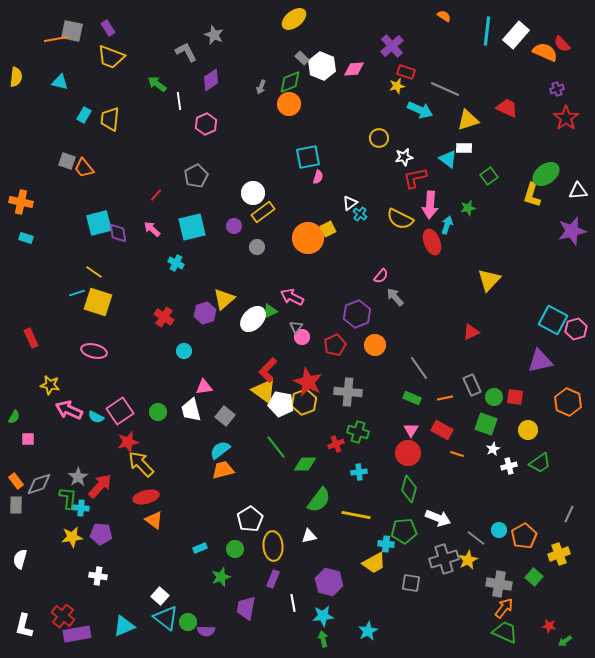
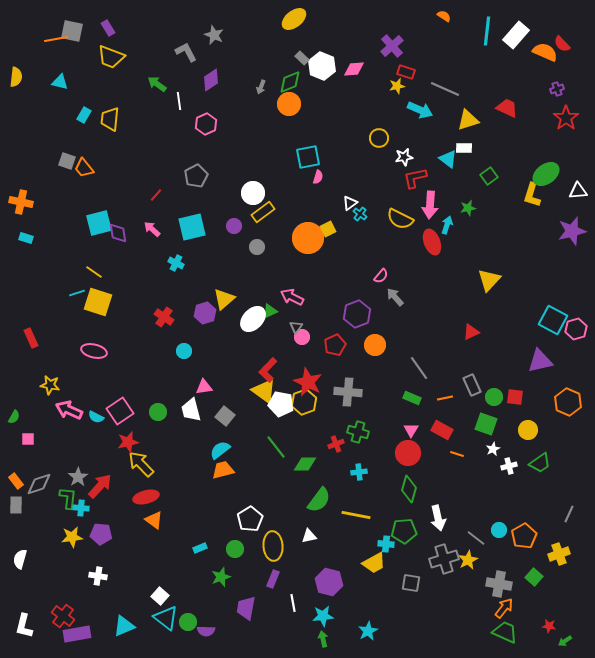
white arrow at (438, 518): rotated 55 degrees clockwise
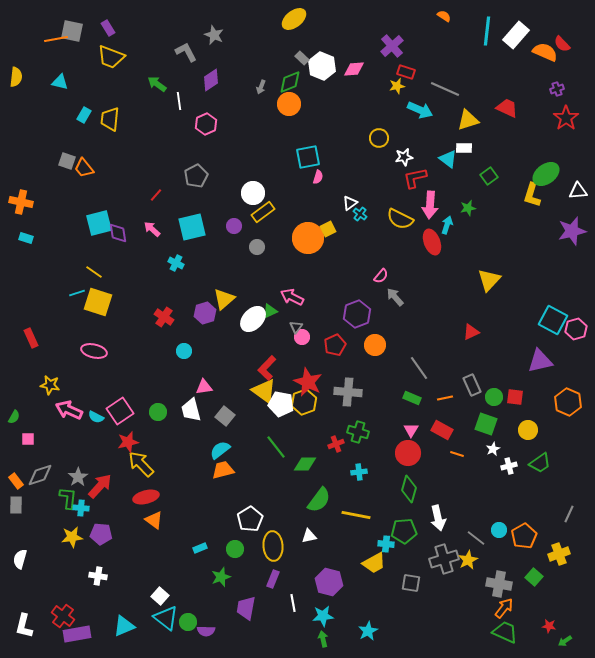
red L-shape at (268, 370): moved 1 px left, 2 px up
gray diamond at (39, 484): moved 1 px right, 9 px up
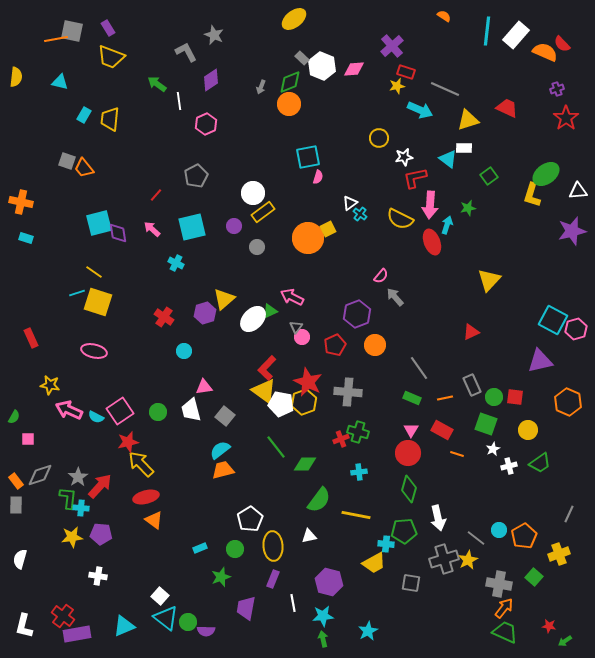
red cross at (336, 444): moved 5 px right, 5 px up
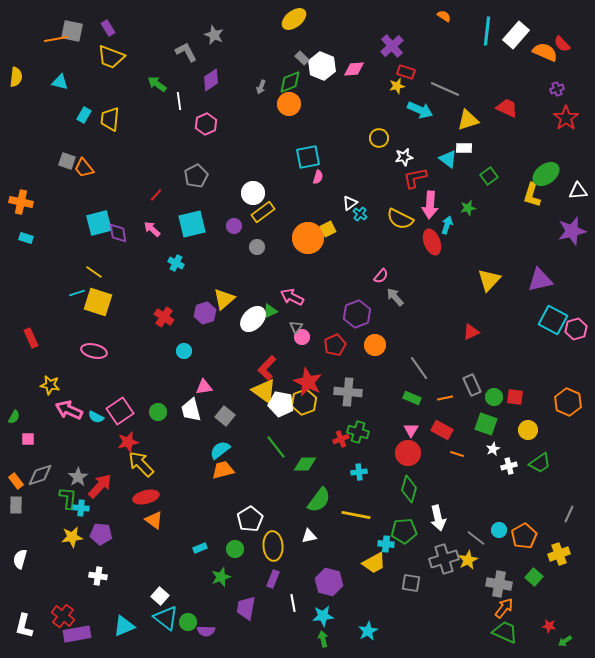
cyan square at (192, 227): moved 3 px up
purple triangle at (540, 361): moved 81 px up
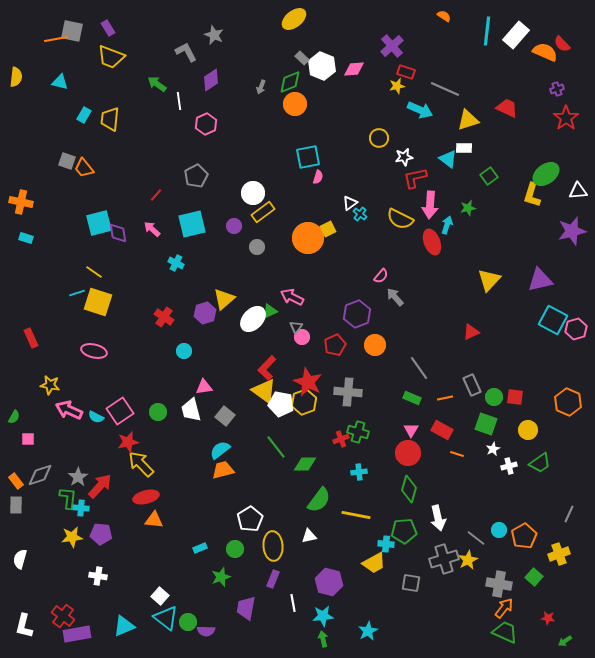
orange circle at (289, 104): moved 6 px right
orange triangle at (154, 520): rotated 30 degrees counterclockwise
red star at (549, 626): moved 1 px left, 8 px up
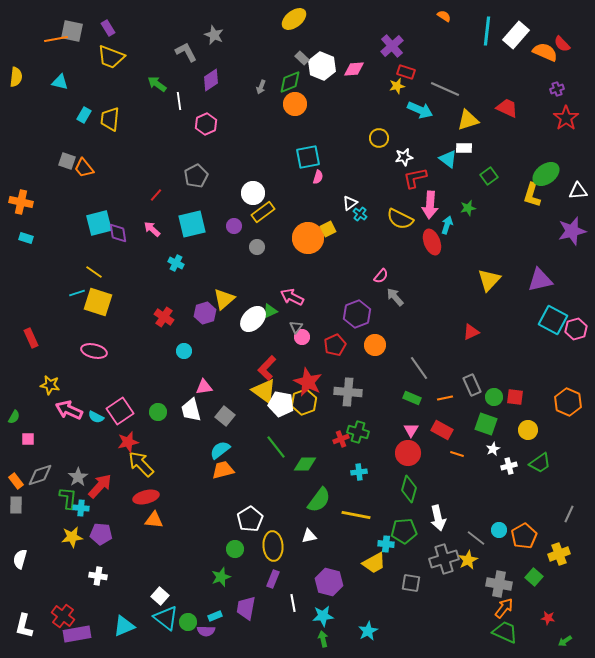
cyan rectangle at (200, 548): moved 15 px right, 68 px down
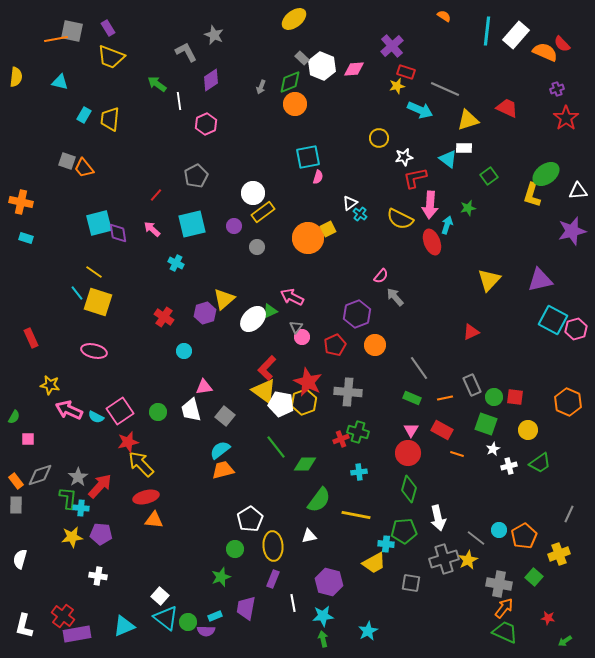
cyan line at (77, 293): rotated 70 degrees clockwise
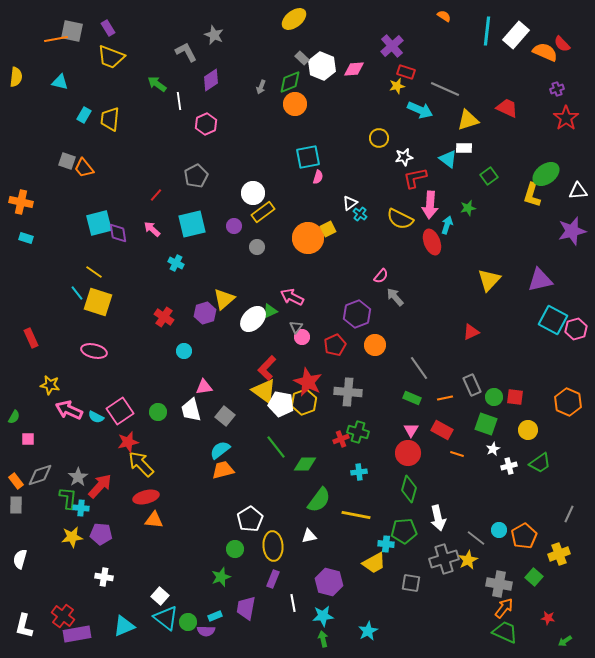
white cross at (98, 576): moved 6 px right, 1 px down
